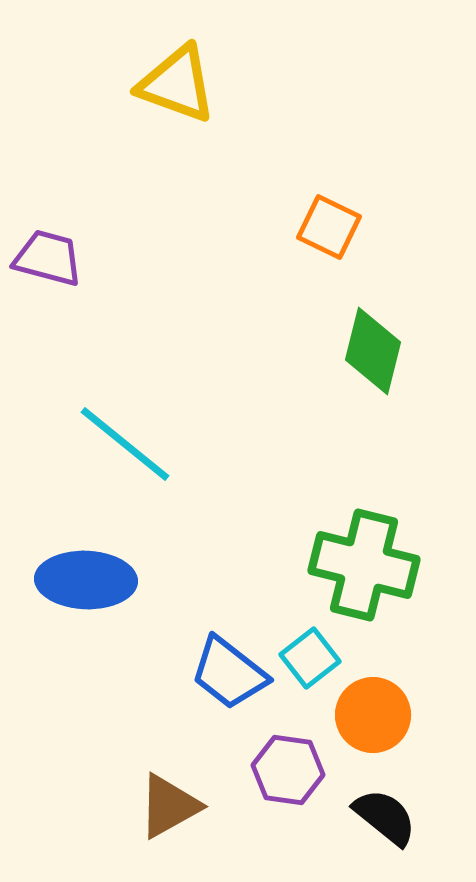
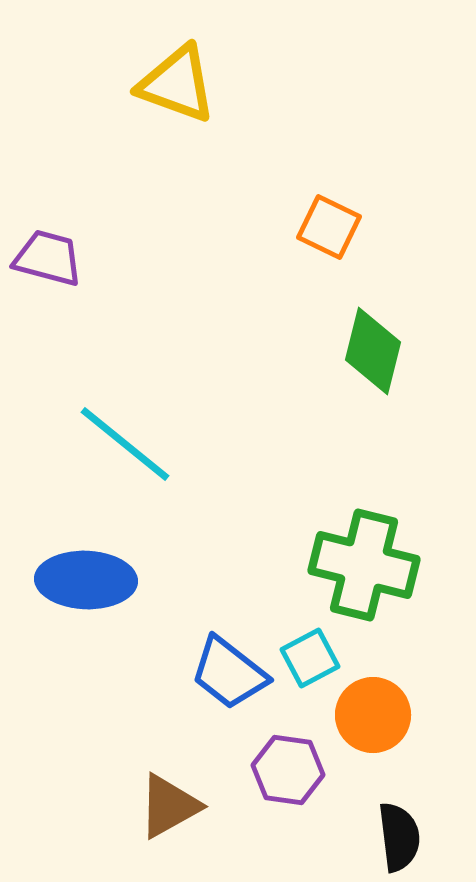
cyan square: rotated 10 degrees clockwise
black semicircle: moved 14 px right, 20 px down; rotated 44 degrees clockwise
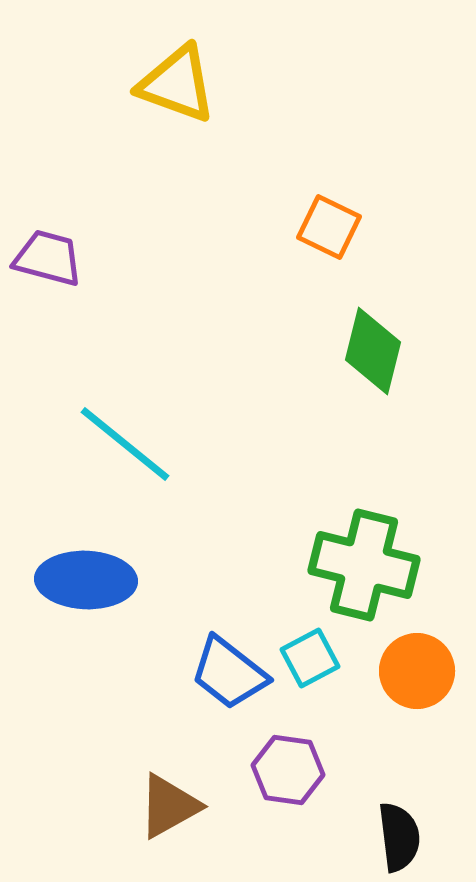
orange circle: moved 44 px right, 44 px up
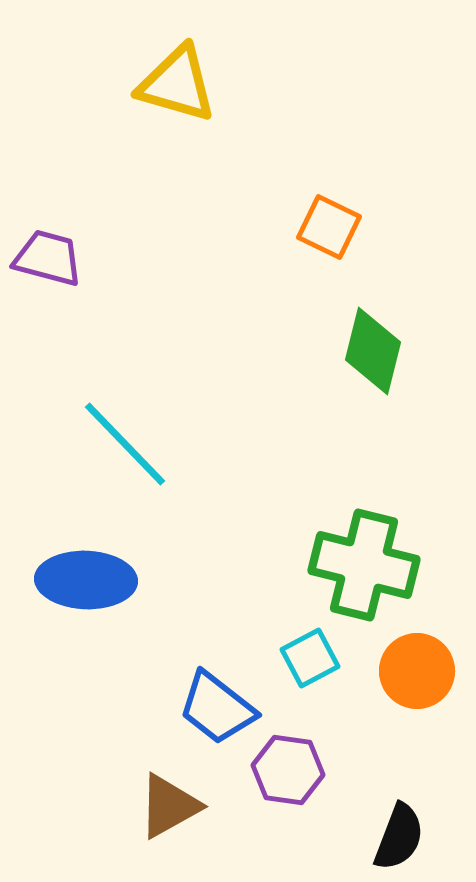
yellow triangle: rotated 4 degrees counterclockwise
cyan line: rotated 7 degrees clockwise
blue trapezoid: moved 12 px left, 35 px down
black semicircle: rotated 28 degrees clockwise
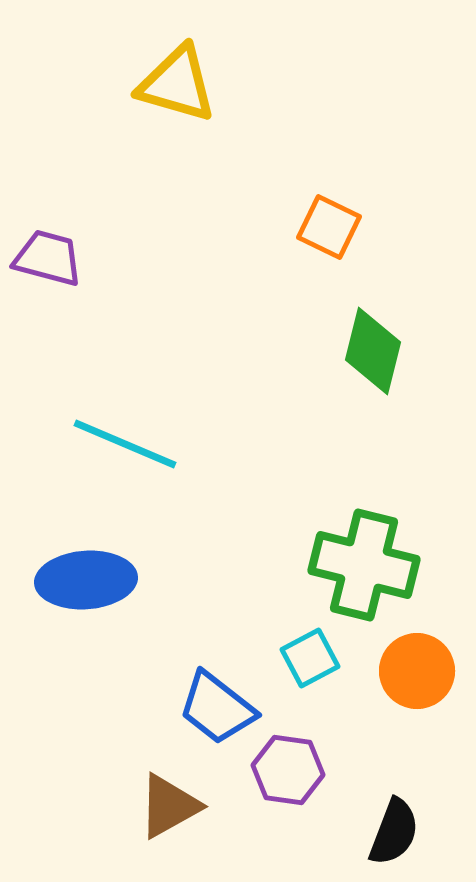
cyan line: rotated 23 degrees counterclockwise
blue ellipse: rotated 6 degrees counterclockwise
black semicircle: moved 5 px left, 5 px up
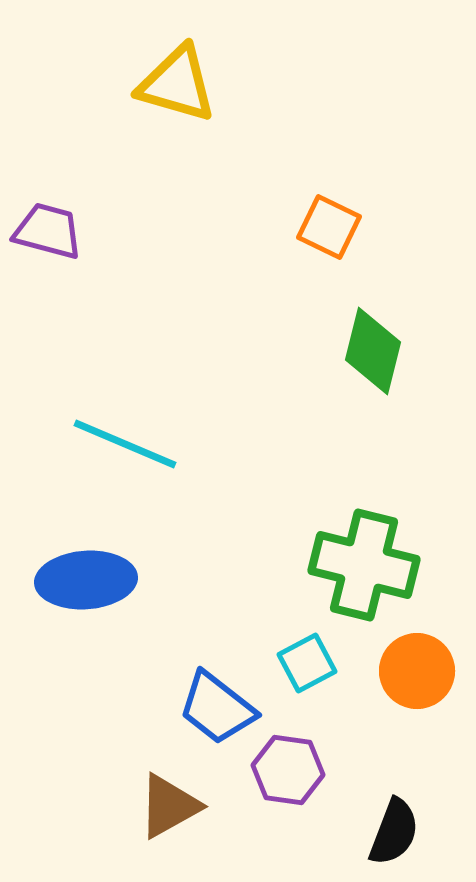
purple trapezoid: moved 27 px up
cyan square: moved 3 px left, 5 px down
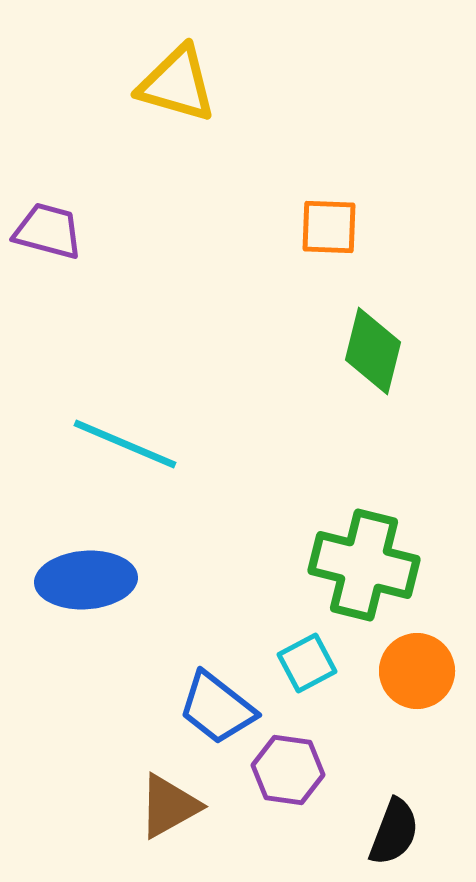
orange square: rotated 24 degrees counterclockwise
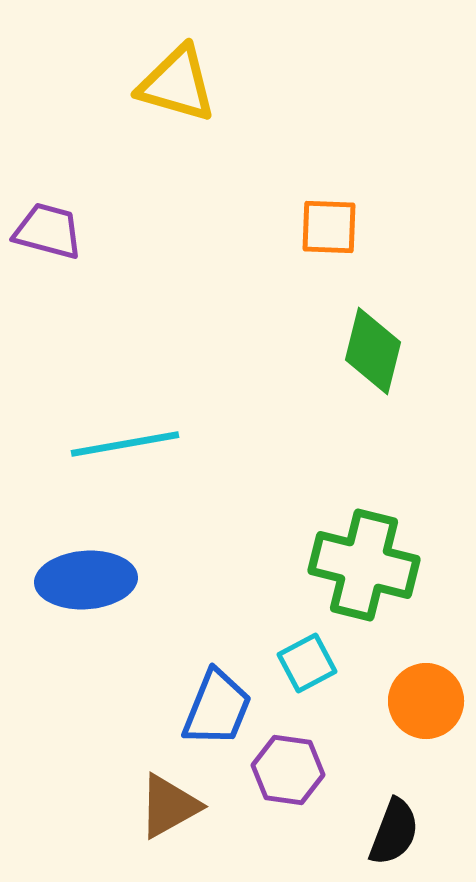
cyan line: rotated 33 degrees counterclockwise
orange circle: moved 9 px right, 30 px down
blue trapezoid: rotated 106 degrees counterclockwise
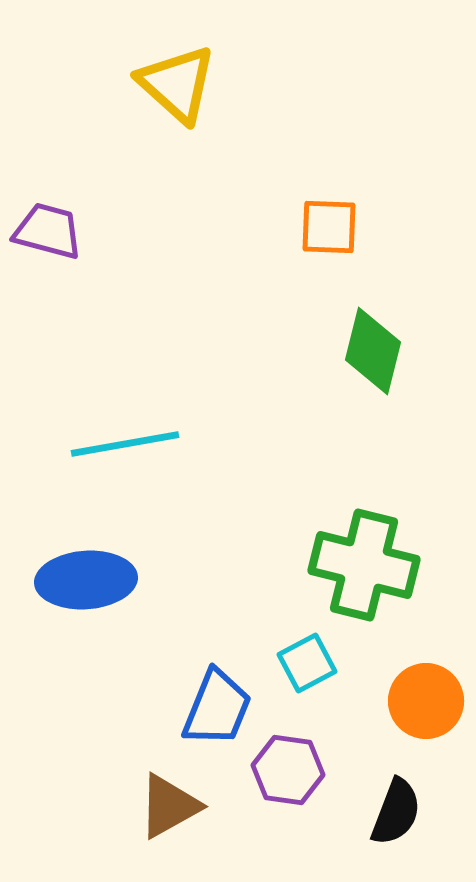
yellow triangle: rotated 26 degrees clockwise
black semicircle: moved 2 px right, 20 px up
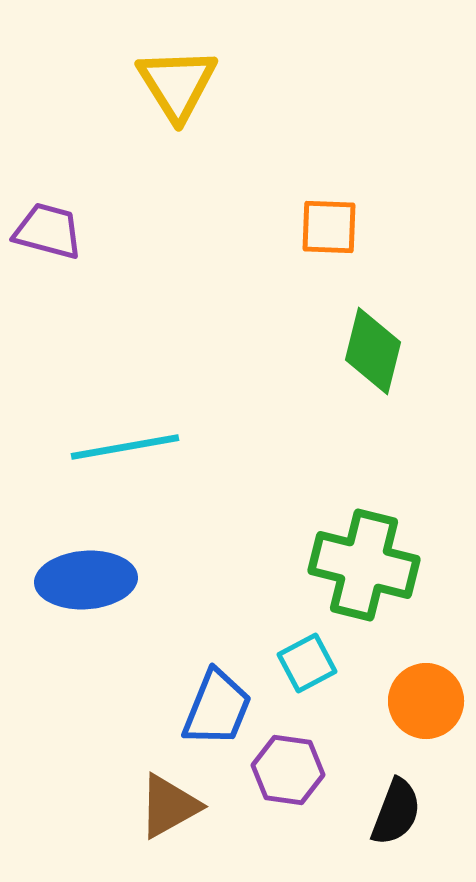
yellow triangle: rotated 16 degrees clockwise
cyan line: moved 3 px down
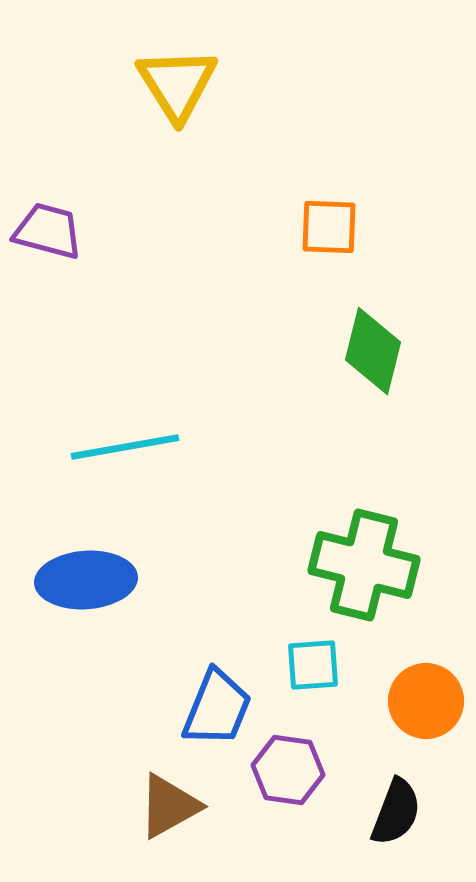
cyan square: moved 6 px right, 2 px down; rotated 24 degrees clockwise
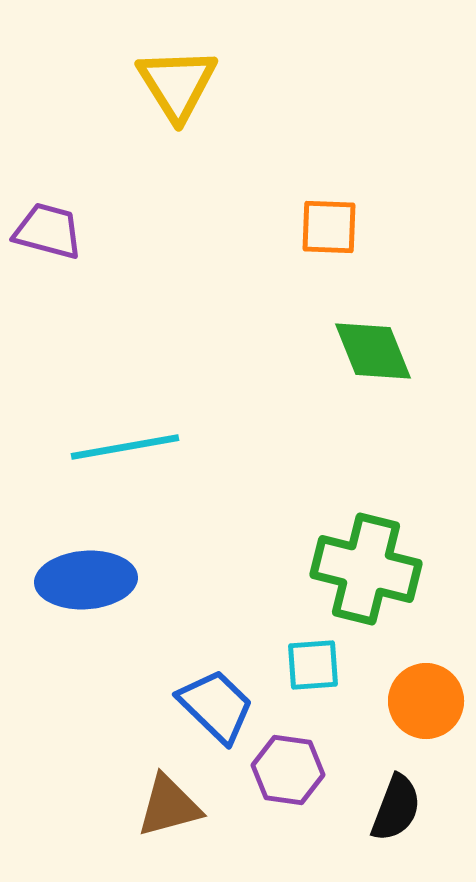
green diamond: rotated 36 degrees counterclockwise
green cross: moved 2 px right, 4 px down
blue trapezoid: moved 1 px left, 2 px up; rotated 68 degrees counterclockwise
brown triangle: rotated 14 degrees clockwise
black semicircle: moved 4 px up
